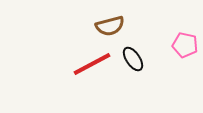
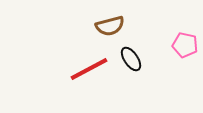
black ellipse: moved 2 px left
red line: moved 3 px left, 5 px down
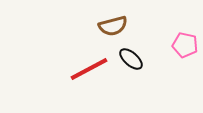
brown semicircle: moved 3 px right
black ellipse: rotated 15 degrees counterclockwise
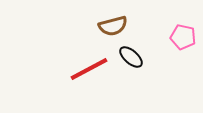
pink pentagon: moved 2 px left, 8 px up
black ellipse: moved 2 px up
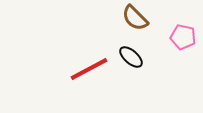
brown semicircle: moved 22 px right, 8 px up; rotated 60 degrees clockwise
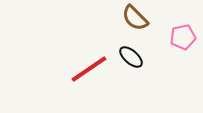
pink pentagon: rotated 25 degrees counterclockwise
red line: rotated 6 degrees counterclockwise
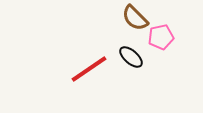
pink pentagon: moved 22 px left
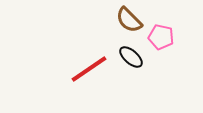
brown semicircle: moved 6 px left, 2 px down
pink pentagon: rotated 25 degrees clockwise
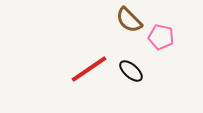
black ellipse: moved 14 px down
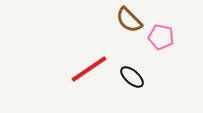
black ellipse: moved 1 px right, 6 px down
